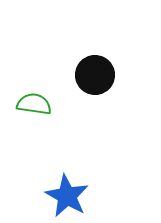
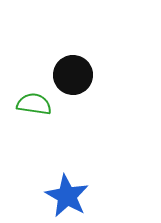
black circle: moved 22 px left
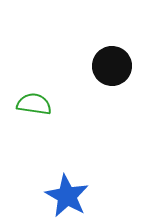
black circle: moved 39 px right, 9 px up
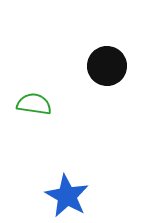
black circle: moved 5 px left
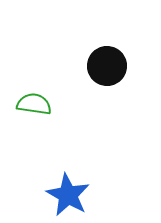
blue star: moved 1 px right, 1 px up
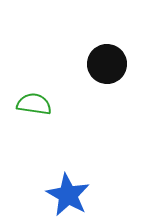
black circle: moved 2 px up
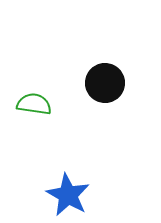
black circle: moved 2 px left, 19 px down
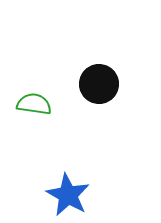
black circle: moved 6 px left, 1 px down
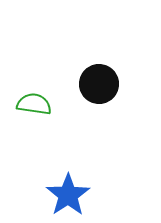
blue star: rotated 9 degrees clockwise
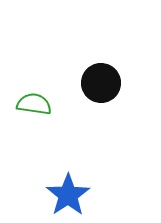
black circle: moved 2 px right, 1 px up
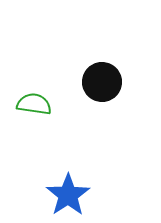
black circle: moved 1 px right, 1 px up
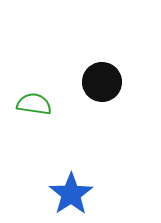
blue star: moved 3 px right, 1 px up
